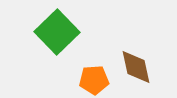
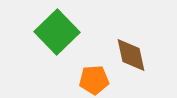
brown diamond: moved 5 px left, 12 px up
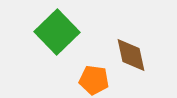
orange pentagon: rotated 12 degrees clockwise
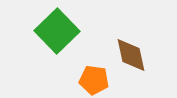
green square: moved 1 px up
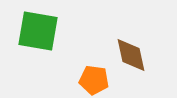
green square: moved 19 px left; rotated 36 degrees counterclockwise
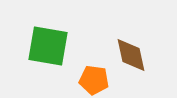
green square: moved 10 px right, 15 px down
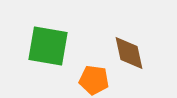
brown diamond: moved 2 px left, 2 px up
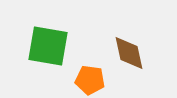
orange pentagon: moved 4 px left
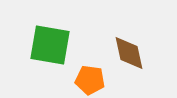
green square: moved 2 px right, 1 px up
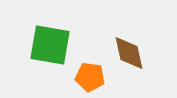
orange pentagon: moved 3 px up
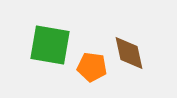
orange pentagon: moved 2 px right, 10 px up
